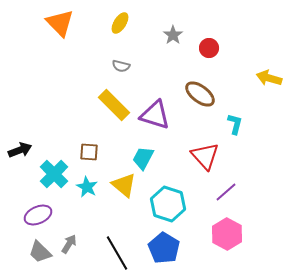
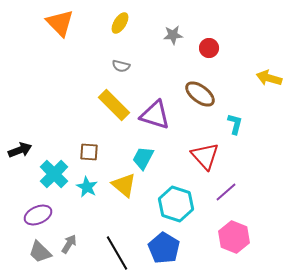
gray star: rotated 30 degrees clockwise
cyan hexagon: moved 8 px right
pink hexagon: moved 7 px right, 3 px down; rotated 8 degrees counterclockwise
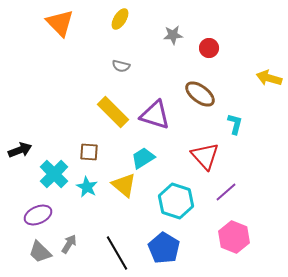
yellow ellipse: moved 4 px up
yellow rectangle: moved 1 px left, 7 px down
cyan trapezoid: rotated 30 degrees clockwise
cyan hexagon: moved 3 px up
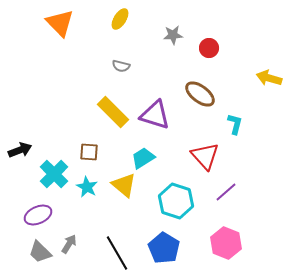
pink hexagon: moved 8 px left, 6 px down
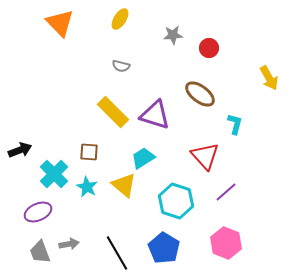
yellow arrow: rotated 135 degrees counterclockwise
purple ellipse: moved 3 px up
gray arrow: rotated 48 degrees clockwise
gray trapezoid: rotated 25 degrees clockwise
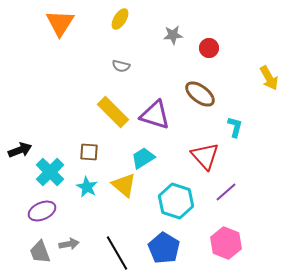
orange triangle: rotated 16 degrees clockwise
cyan L-shape: moved 3 px down
cyan cross: moved 4 px left, 2 px up
purple ellipse: moved 4 px right, 1 px up
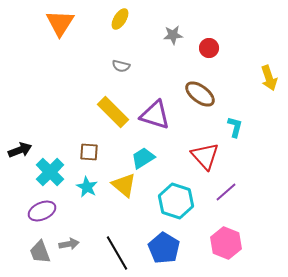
yellow arrow: rotated 10 degrees clockwise
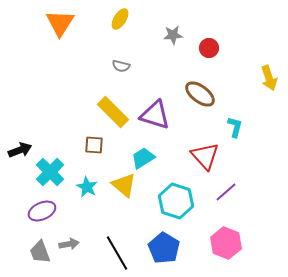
brown square: moved 5 px right, 7 px up
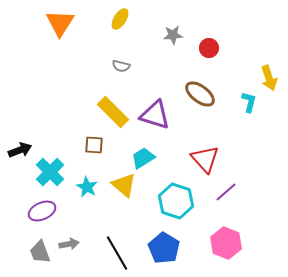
cyan L-shape: moved 14 px right, 25 px up
red triangle: moved 3 px down
